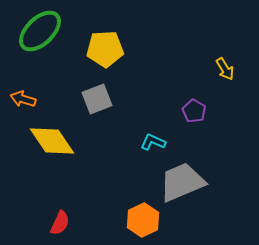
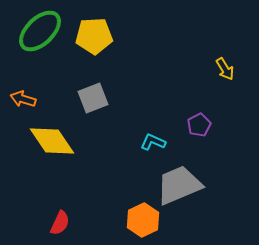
yellow pentagon: moved 11 px left, 13 px up
gray square: moved 4 px left, 1 px up
purple pentagon: moved 5 px right, 14 px down; rotated 15 degrees clockwise
gray trapezoid: moved 3 px left, 3 px down
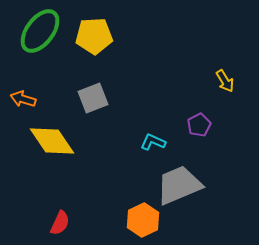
green ellipse: rotated 9 degrees counterclockwise
yellow arrow: moved 12 px down
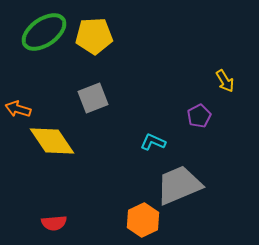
green ellipse: moved 4 px right, 1 px down; rotated 18 degrees clockwise
orange arrow: moved 5 px left, 10 px down
purple pentagon: moved 9 px up
red semicircle: moved 6 px left; rotated 60 degrees clockwise
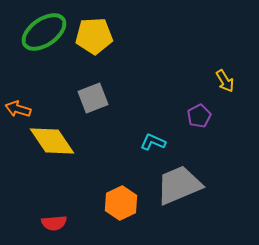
orange hexagon: moved 22 px left, 17 px up
